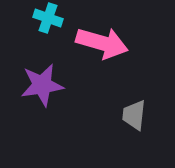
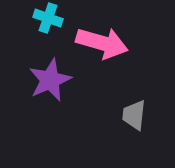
purple star: moved 8 px right, 5 px up; rotated 15 degrees counterclockwise
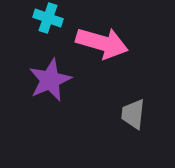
gray trapezoid: moved 1 px left, 1 px up
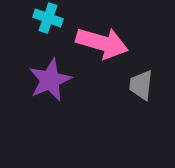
gray trapezoid: moved 8 px right, 29 px up
